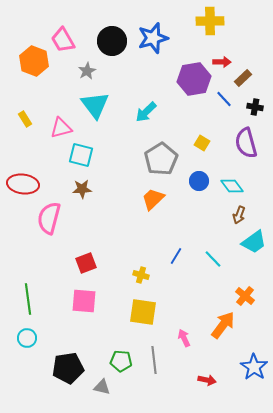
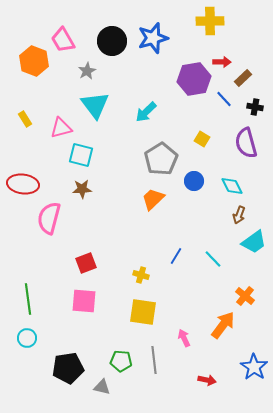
yellow square at (202, 143): moved 4 px up
blue circle at (199, 181): moved 5 px left
cyan diamond at (232, 186): rotated 10 degrees clockwise
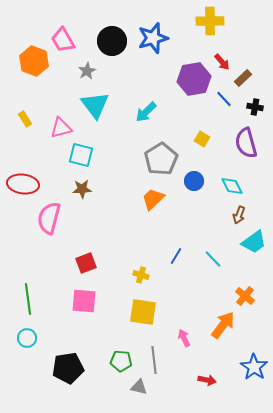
red arrow at (222, 62): rotated 48 degrees clockwise
gray triangle at (102, 387): moved 37 px right
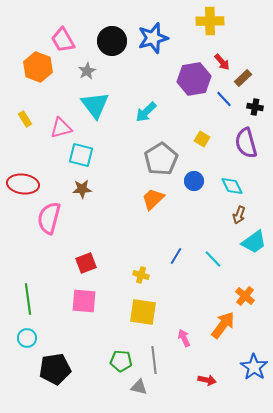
orange hexagon at (34, 61): moved 4 px right, 6 px down
black pentagon at (68, 368): moved 13 px left, 1 px down
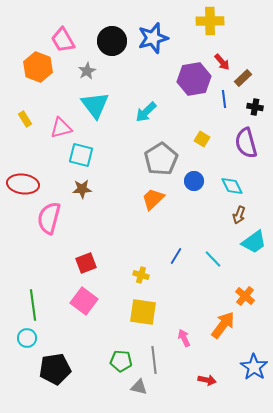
blue line at (224, 99): rotated 36 degrees clockwise
green line at (28, 299): moved 5 px right, 6 px down
pink square at (84, 301): rotated 32 degrees clockwise
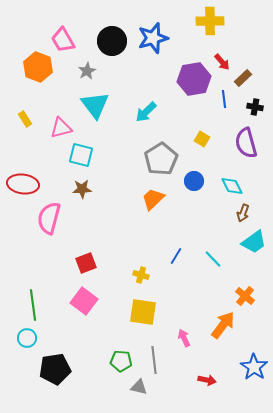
brown arrow at (239, 215): moved 4 px right, 2 px up
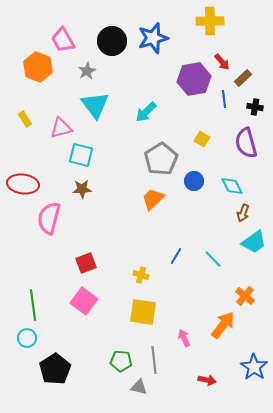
black pentagon at (55, 369): rotated 24 degrees counterclockwise
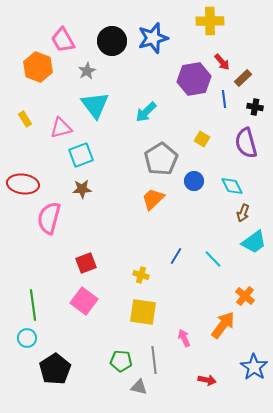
cyan square at (81, 155): rotated 35 degrees counterclockwise
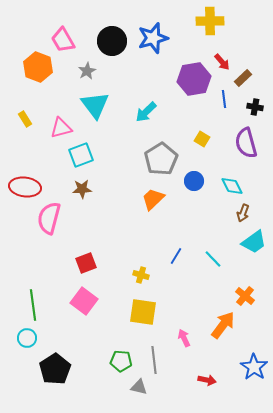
red ellipse at (23, 184): moved 2 px right, 3 px down
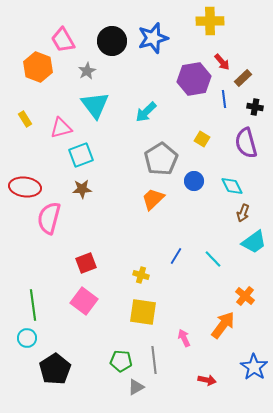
gray triangle at (139, 387): moved 3 px left; rotated 42 degrees counterclockwise
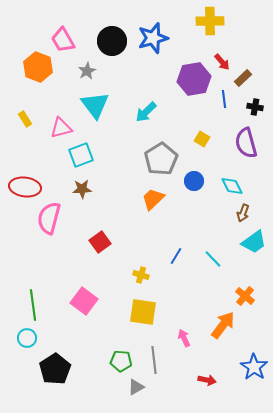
red square at (86, 263): moved 14 px right, 21 px up; rotated 15 degrees counterclockwise
